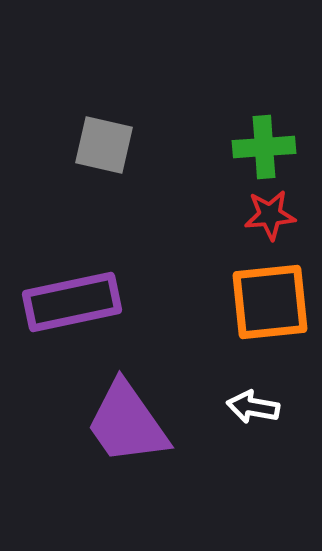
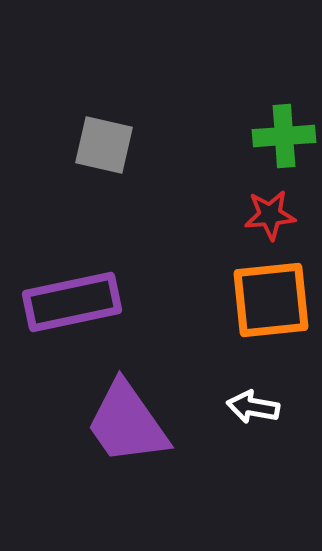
green cross: moved 20 px right, 11 px up
orange square: moved 1 px right, 2 px up
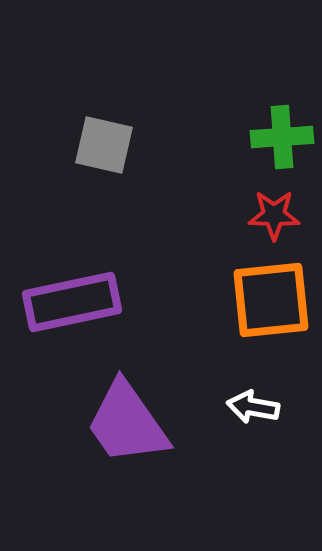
green cross: moved 2 px left, 1 px down
red star: moved 4 px right; rotated 6 degrees clockwise
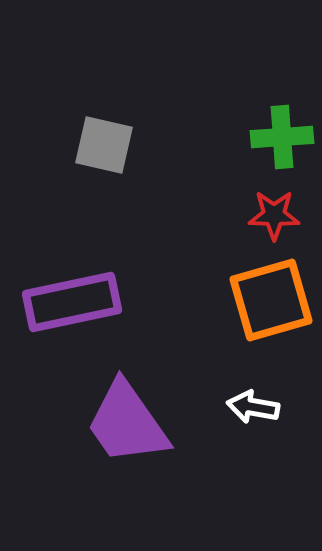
orange square: rotated 10 degrees counterclockwise
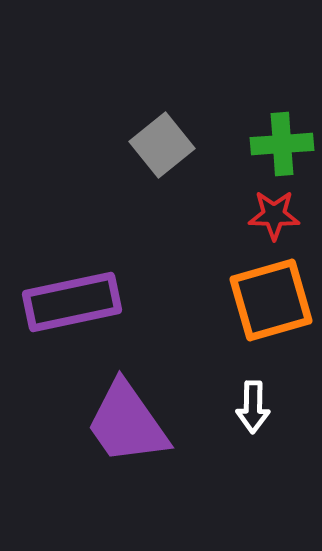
green cross: moved 7 px down
gray square: moved 58 px right; rotated 38 degrees clockwise
white arrow: rotated 99 degrees counterclockwise
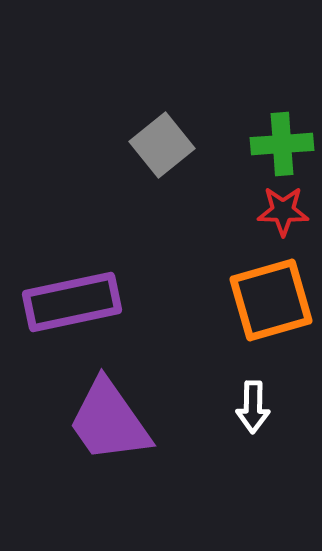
red star: moved 9 px right, 4 px up
purple trapezoid: moved 18 px left, 2 px up
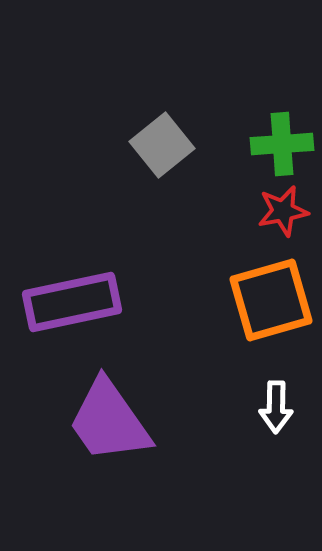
red star: rotated 12 degrees counterclockwise
white arrow: moved 23 px right
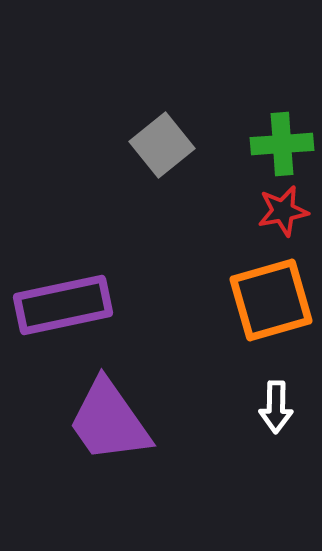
purple rectangle: moved 9 px left, 3 px down
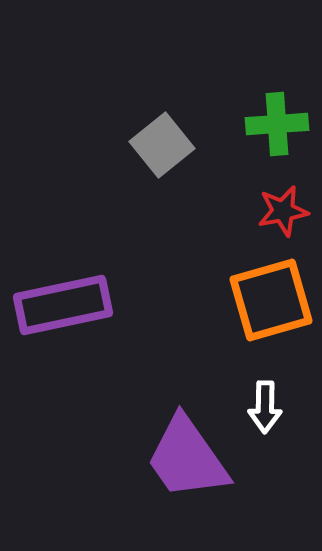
green cross: moved 5 px left, 20 px up
white arrow: moved 11 px left
purple trapezoid: moved 78 px right, 37 px down
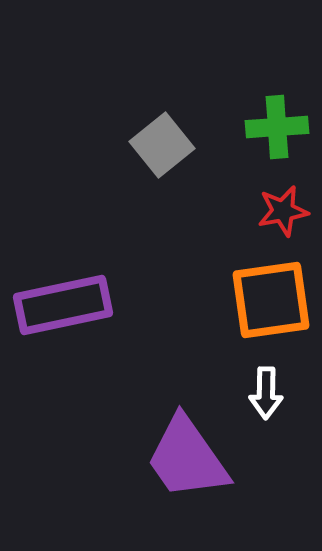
green cross: moved 3 px down
orange square: rotated 8 degrees clockwise
white arrow: moved 1 px right, 14 px up
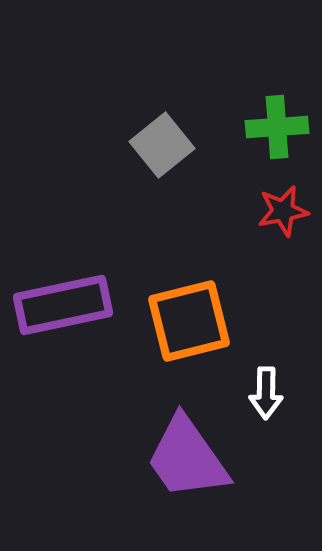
orange square: moved 82 px left, 21 px down; rotated 6 degrees counterclockwise
